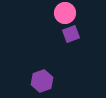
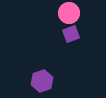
pink circle: moved 4 px right
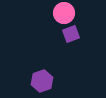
pink circle: moved 5 px left
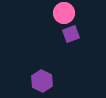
purple hexagon: rotated 15 degrees counterclockwise
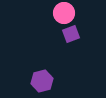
purple hexagon: rotated 20 degrees clockwise
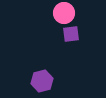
purple square: rotated 12 degrees clockwise
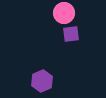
purple hexagon: rotated 10 degrees counterclockwise
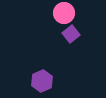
purple square: rotated 30 degrees counterclockwise
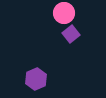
purple hexagon: moved 6 px left, 2 px up
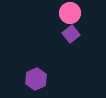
pink circle: moved 6 px right
